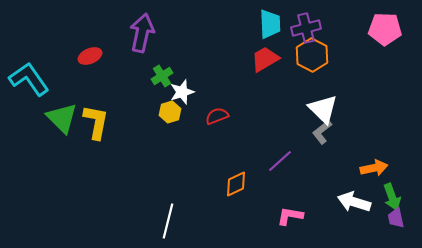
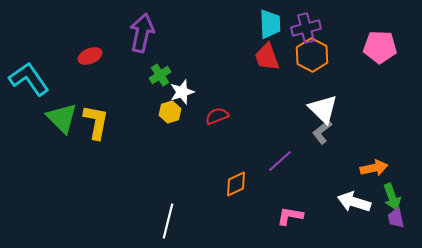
pink pentagon: moved 5 px left, 18 px down
red trapezoid: moved 2 px right, 2 px up; rotated 80 degrees counterclockwise
green cross: moved 2 px left, 1 px up
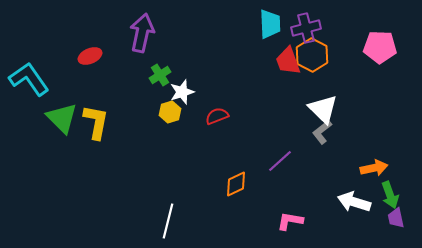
red trapezoid: moved 21 px right, 4 px down
green arrow: moved 2 px left, 2 px up
pink L-shape: moved 5 px down
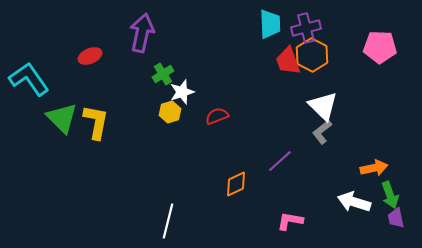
green cross: moved 3 px right, 1 px up
white triangle: moved 3 px up
